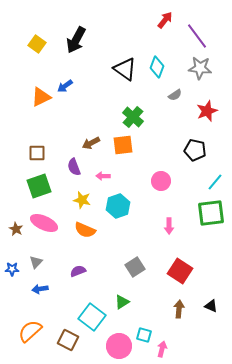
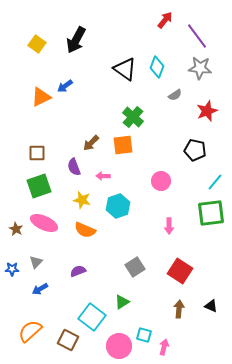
brown arrow at (91, 143): rotated 18 degrees counterclockwise
blue arrow at (40, 289): rotated 21 degrees counterclockwise
pink arrow at (162, 349): moved 2 px right, 2 px up
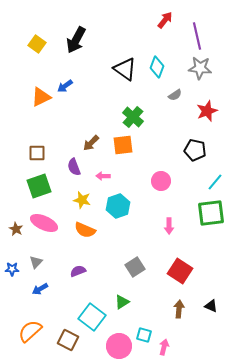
purple line at (197, 36): rotated 24 degrees clockwise
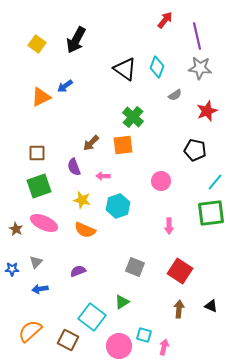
gray square at (135, 267): rotated 36 degrees counterclockwise
blue arrow at (40, 289): rotated 21 degrees clockwise
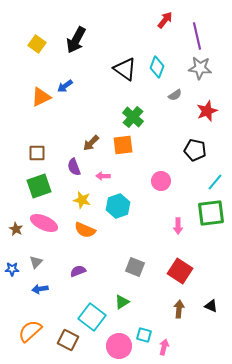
pink arrow at (169, 226): moved 9 px right
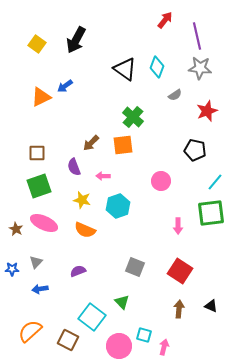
green triangle at (122, 302): rotated 42 degrees counterclockwise
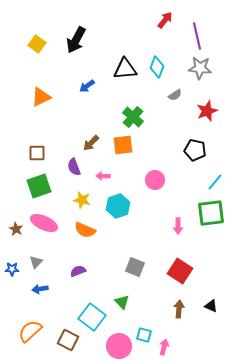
black triangle at (125, 69): rotated 40 degrees counterclockwise
blue arrow at (65, 86): moved 22 px right
pink circle at (161, 181): moved 6 px left, 1 px up
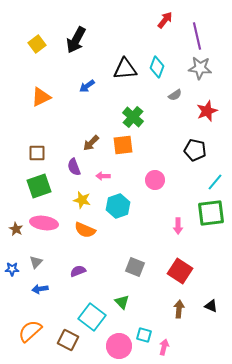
yellow square at (37, 44): rotated 18 degrees clockwise
pink ellipse at (44, 223): rotated 16 degrees counterclockwise
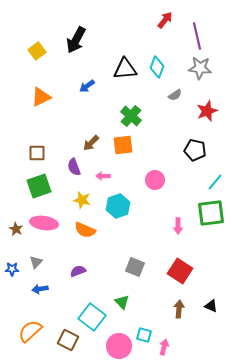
yellow square at (37, 44): moved 7 px down
green cross at (133, 117): moved 2 px left, 1 px up
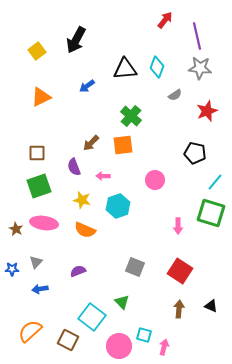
black pentagon at (195, 150): moved 3 px down
green square at (211, 213): rotated 24 degrees clockwise
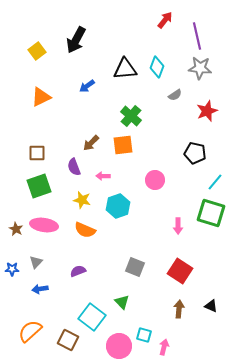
pink ellipse at (44, 223): moved 2 px down
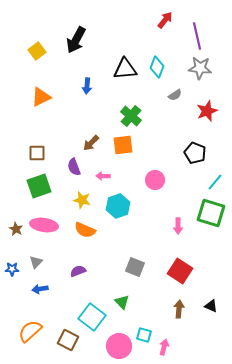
blue arrow at (87, 86): rotated 49 degrees counterclockwise
black pentagon at (195, 153): rotated 10 degrees clockwise
